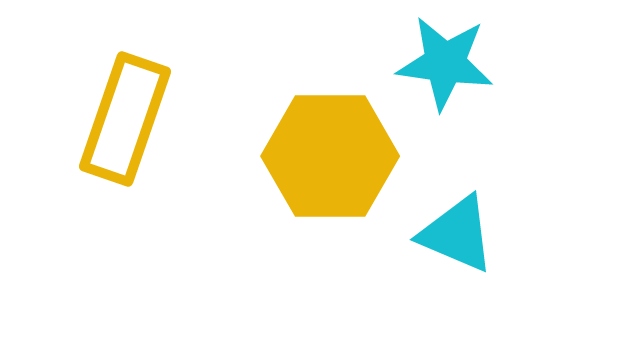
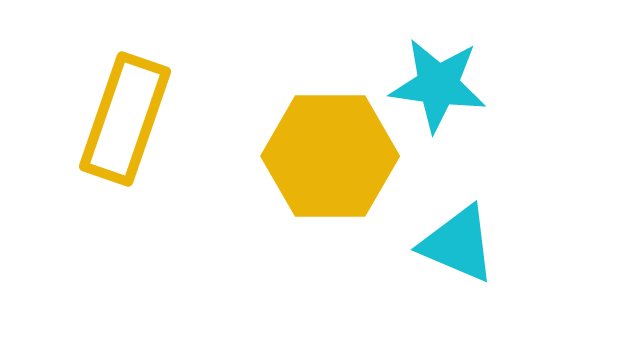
cyan star: moved 7 px left, 22 px down
cyan triangle: moved 1 px right, 10 px down
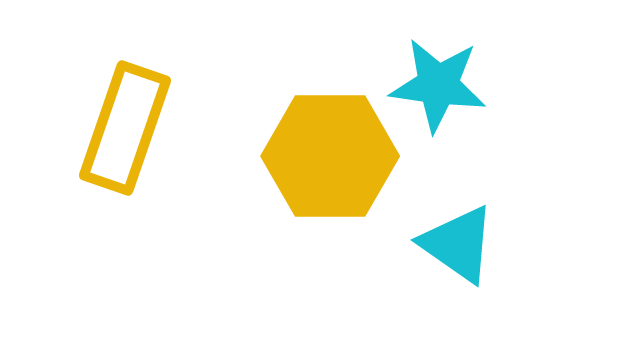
yellow rectangle: moved 9 px down
cyan triangle: rotated 12 degrees clockwise
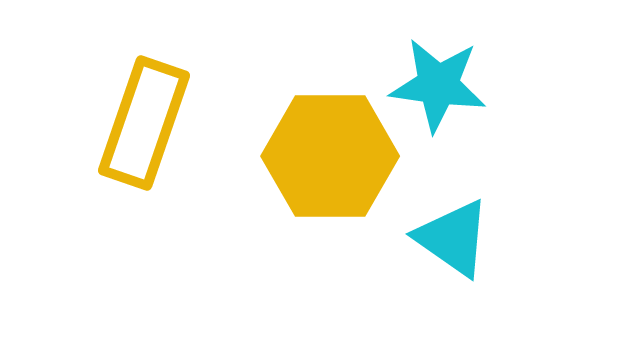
yellow rectangle: moved 19 px right, 5 px up
cyan triangle: moved 5 px left, 6 px up
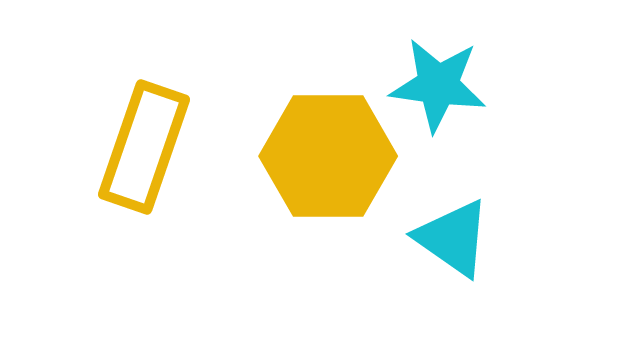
yellow rectangle: moved 24 px down
yellow hexagon: moved 2 px left
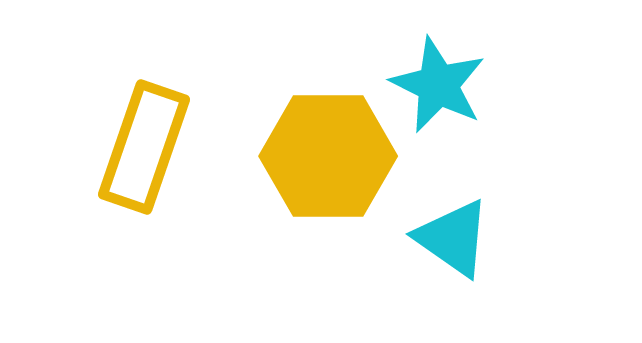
cyan star: rotated 18 degrees clockwise
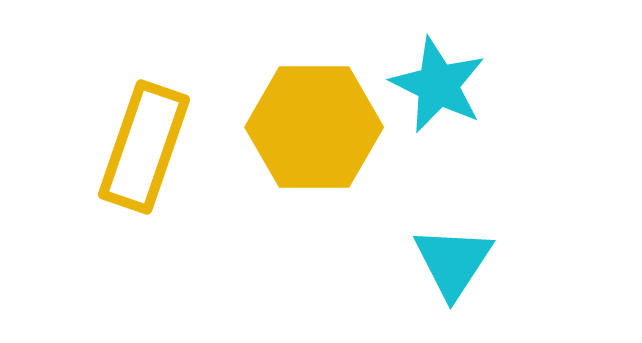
yellow hexagon: moved 14 px left, 29 px up
cyan triangle: moved 24 px down; rotated 28 degrees clockwise
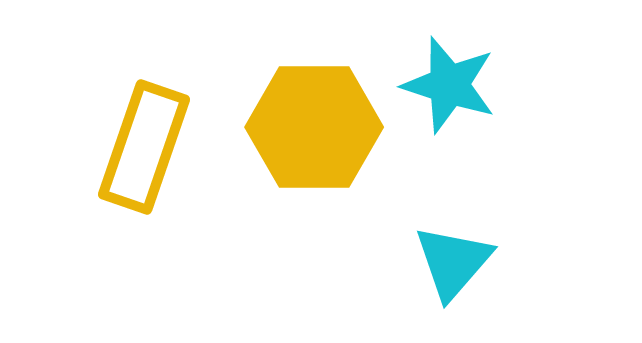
cyan star: moved 11 px right; rotated 8 degrees counterclockwise
cyan triangle: rotated 8 degrees clockwise
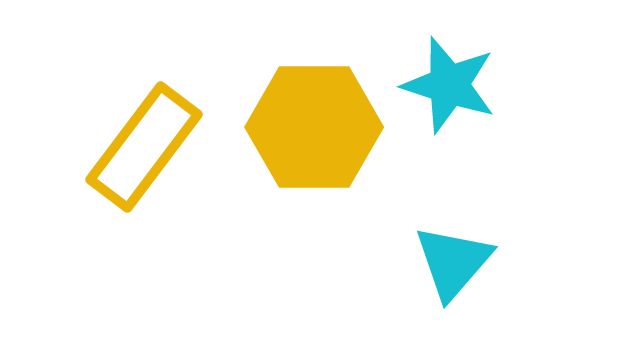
yellow rectangle: rotated 18 degrees clockwise
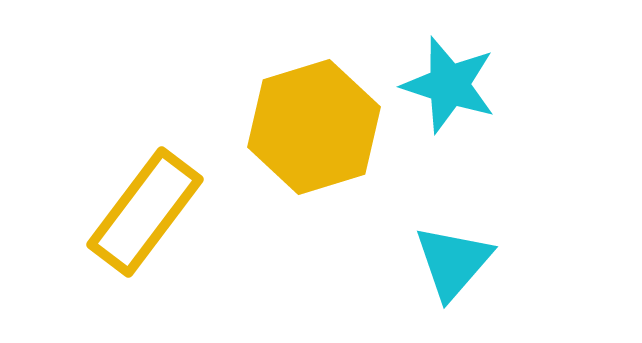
yellow hexagon: rotated 17 degrees counterclockwise
yellow rectangle: moved 1 px right, 65 px down
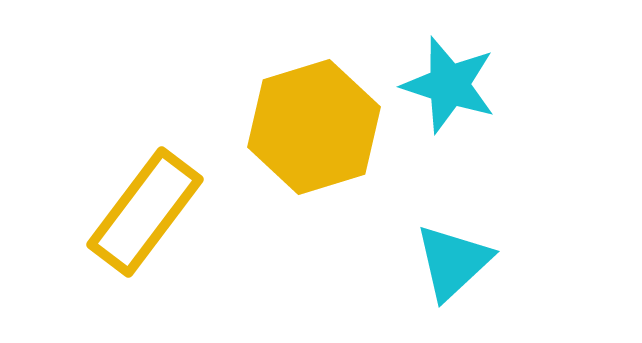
cyan triangle: rotated 6 degrees clockwise
